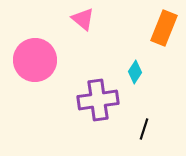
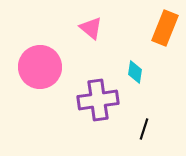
pink triangle: moved 8 px right, 9 px down
orange rectangle: moved 1 px right
pink circle: moved 5 px right, 7 px down
cyan diamond: rotated 25 degrees counterclockwise
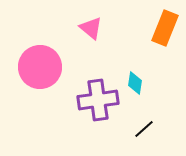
cyan diamond: moved 11 px down
black line: rotated 30 degrees clockwise
